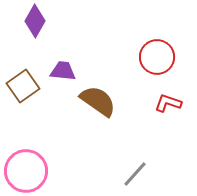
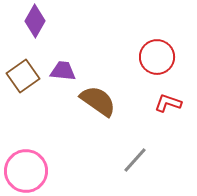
brown square: moved 10 px up
gray line: moved 14 px up
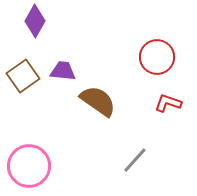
pink circle: moved 3 px right, 5 px up
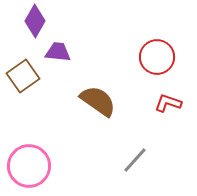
purple trapezoid: moved 5 px left, 19 px up
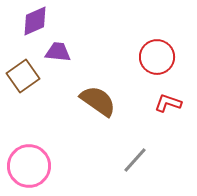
purple diamond: rotated 36 degrees clockwise
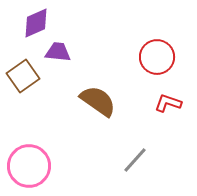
purple diamond: moved 1 px right, 2 px down
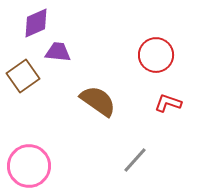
red circle: moved 1 px left, 2 px up
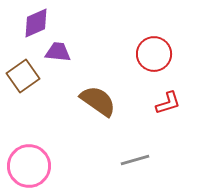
red circle: moved 2 px left, 1 px up
red L-shape: rotated 144 degrees clockwise
gray line: rotated 32 degrees clockwise
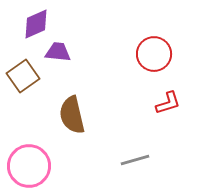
purple diamond: moved 1 px down
brown semicircle: moved 26 px left, 14 px down; rotated 138 degrees counterclockwise
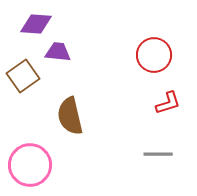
purple diamond: rotated 28 degrees clockwise
red circle: moved 1 px down
brown semicircle: moved 2 px left, 1 px down
gray line: moved 23 px right, 6 px up; rotated 16 degrees clockwise
pink circle: moved 1 px right, 1 px up
